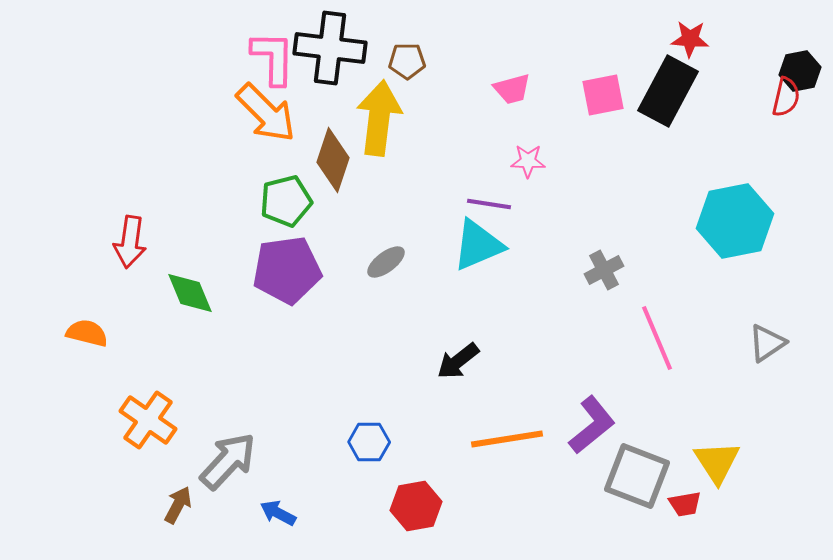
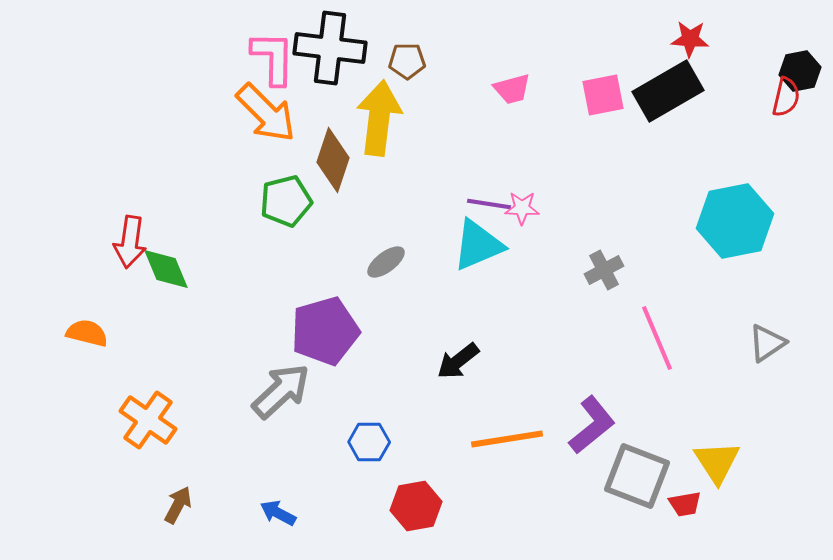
black rectangle: rotated 32 degrees clockwise
pink star: moved 6 px left, 47 px down
purple pentagon: moved 38 px right, 61 px down; rotated 8 degrees counterclockwise
green diamond: moved 24 px left, 24 px up
gray arrow: moved 53 px right, 70 px up; rotated 4 degrees clockwise
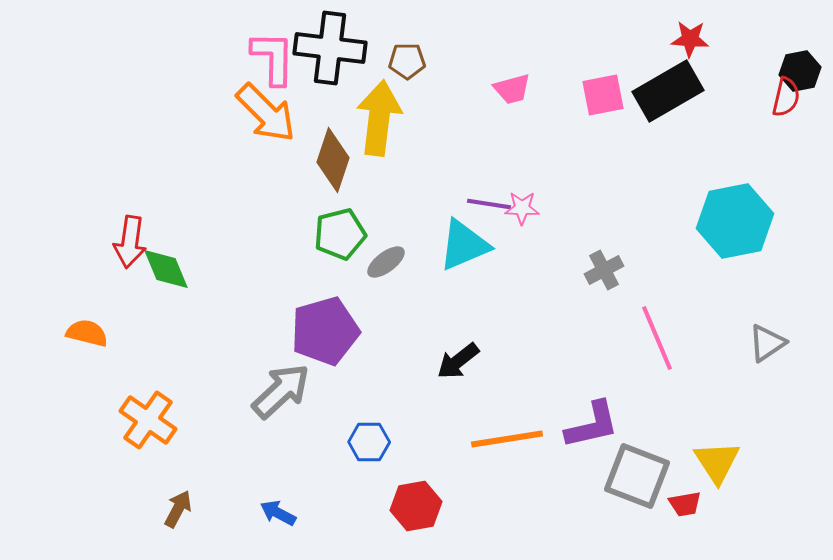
green pentagon: moved 54 px right, 33 px down
cyan triangle: moved 14 px left
purple L-shape: rotated 26 degrees clockwise
brown arrow: moved 4 px down
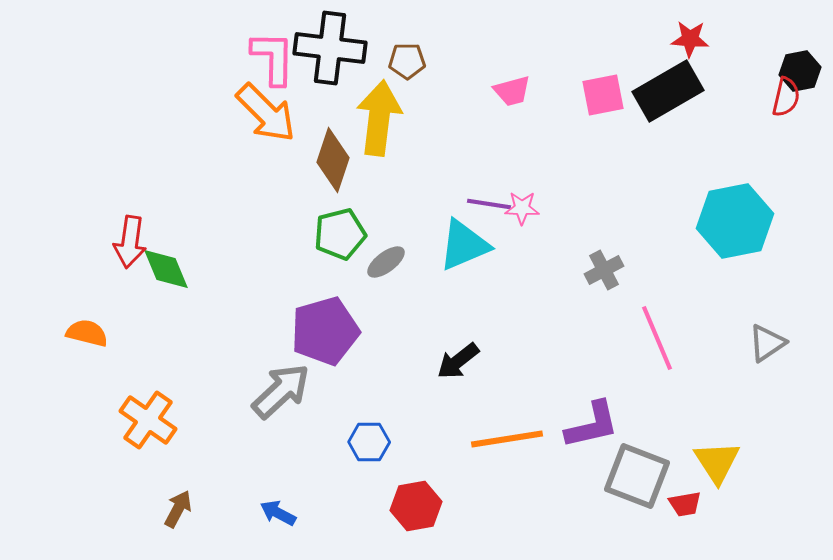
pink trapezoid: moved 2 px down
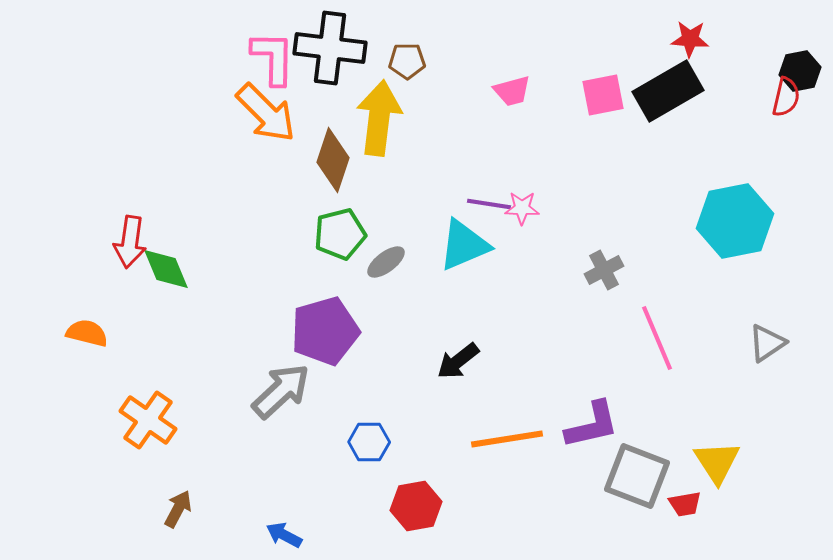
blue arrow: moved 6 px right, 22 px down
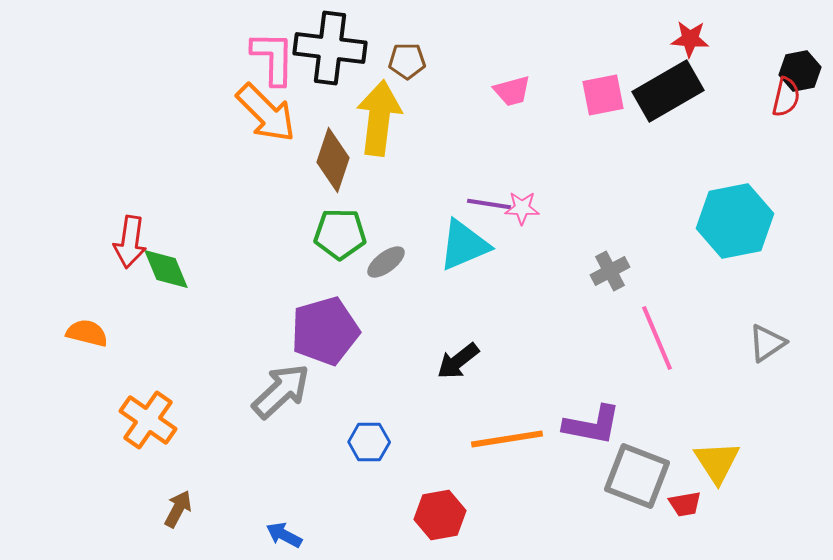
green pentagon: rotated 15 degrees clockwise
gray cross: moved 6 px right, 1 px down
purple L-shape: rotated 24 degrees clockwise
red hexagon: moved 24 px right, 9 px down
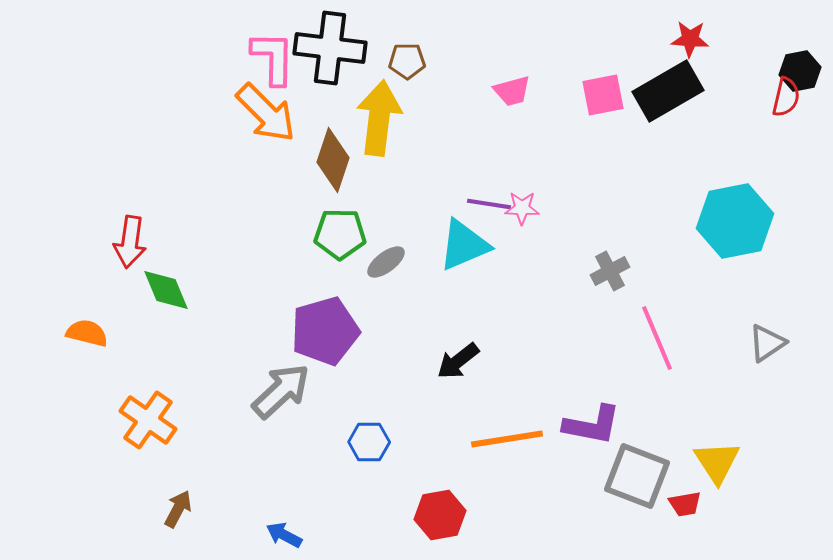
green diamond: moved 21 px down
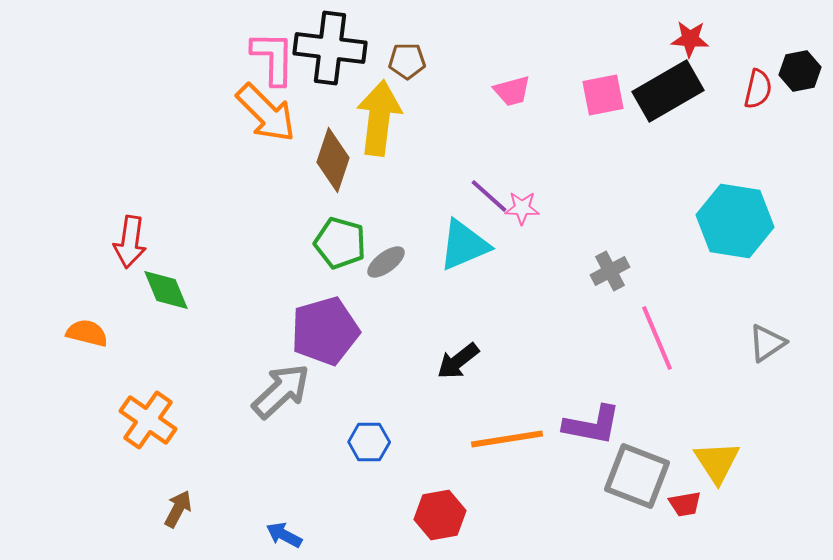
red semicircle: moved 28 px left, 8 px up
purple line: moved 8 px up; rotated 33 degrees clockwise
cyan hexagon: rotated 20 degrees clockwise
green pentagon: moved 9 px down; rotated 15 degrees clockwise
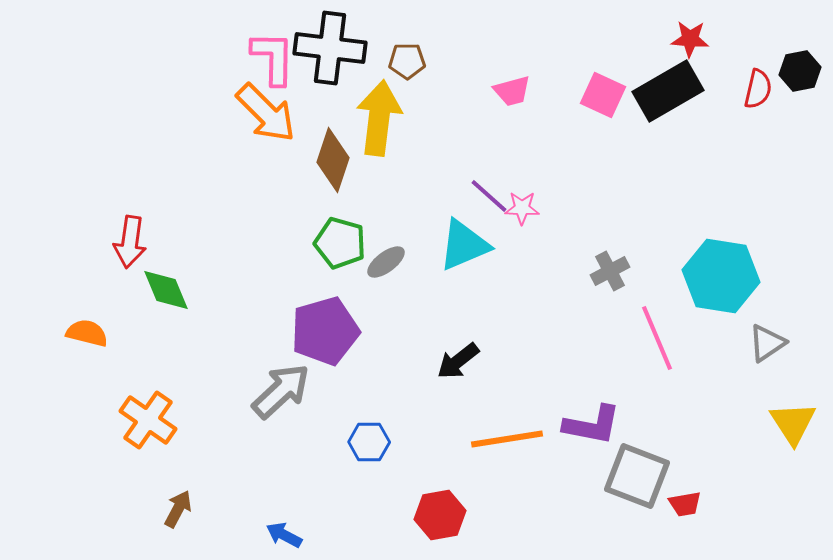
pink square: rotated 36 degrees clockwise
cyan hexagon: moved 14 px left, 55 px down
yellow triangle: moved 76 px right, 39 px up
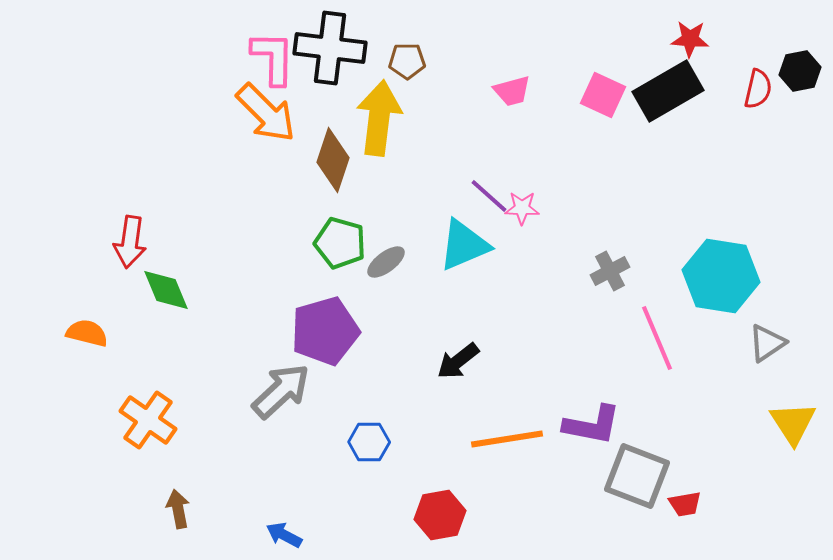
brown arrow: rotated 39 degrees counterclockwise
